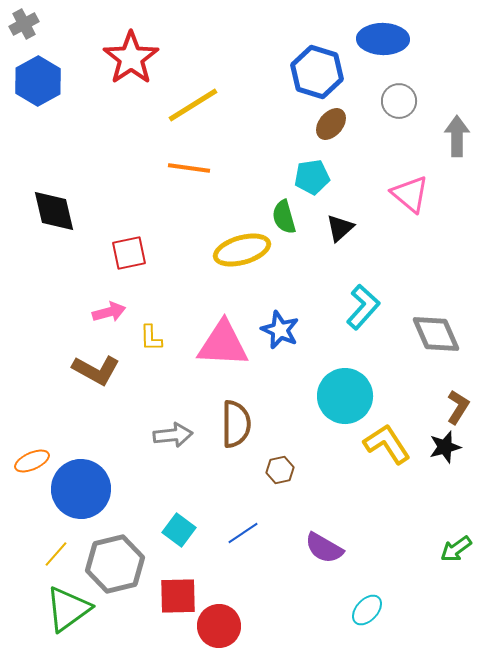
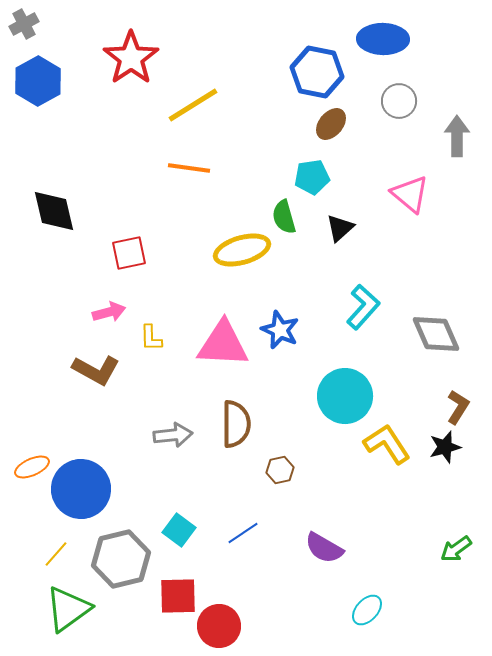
blue hexagon at (317, 72): rotated 6 degrees counterclockwise
orange ellipse at (32, 461): moved 6 px down
gray hexagon at (115, 564): moved 6 px right, 5 px up
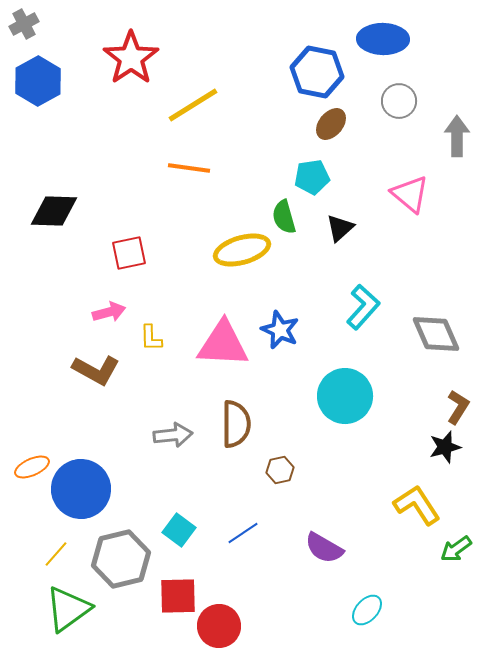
black diamond at (54, 211): rotated 75 degrees counterclockwise
yellow L-shape at (387, 444): moved 30 px right, 61 px down
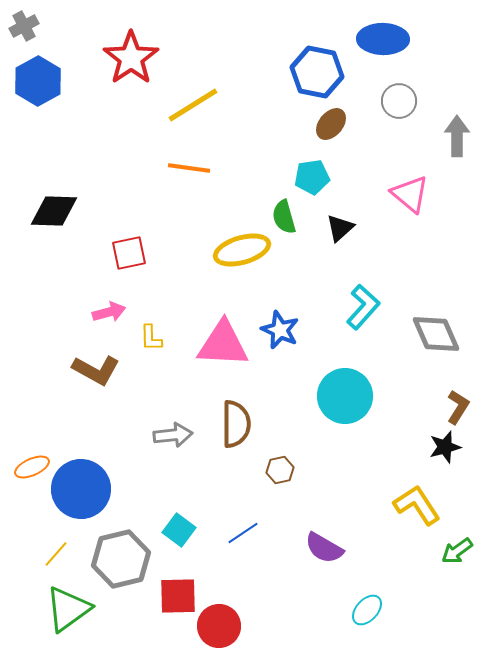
gray cross at (24, 24): moved 2 px down
green arrow at (456, 549): moved 1 px right, 2 px down
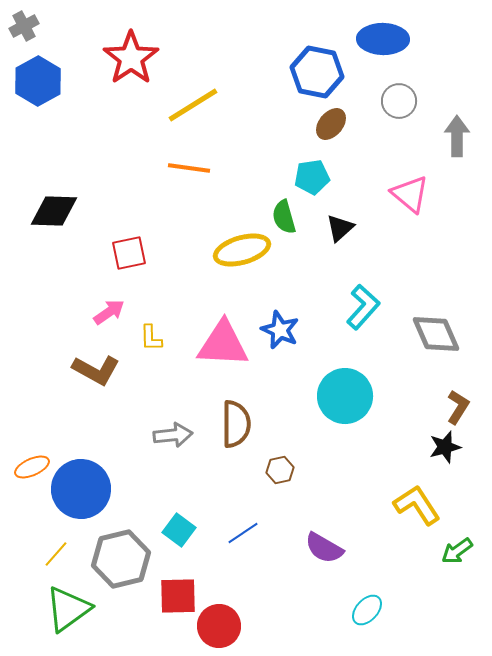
pink arrow at (109, 312): rotated 20 degrees counterclockwise
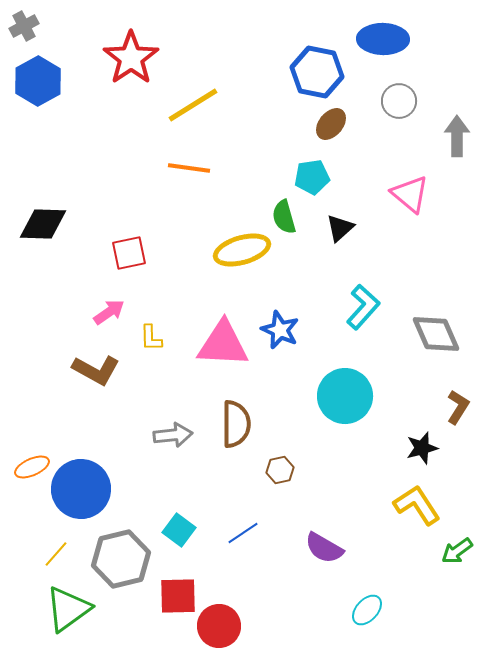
black diamond at (54, 211): moved 11 px left, 13 px down
black star at (445, 447): moved 23 px left, 1 px down
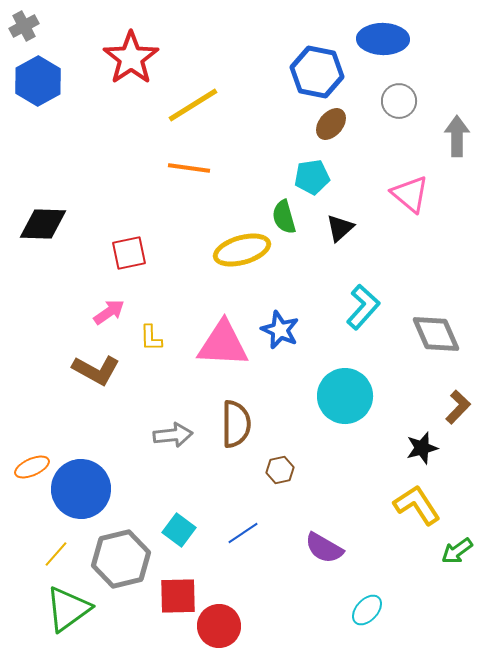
brown L-shape at (458, 407): rotated 12 degrees clockwise
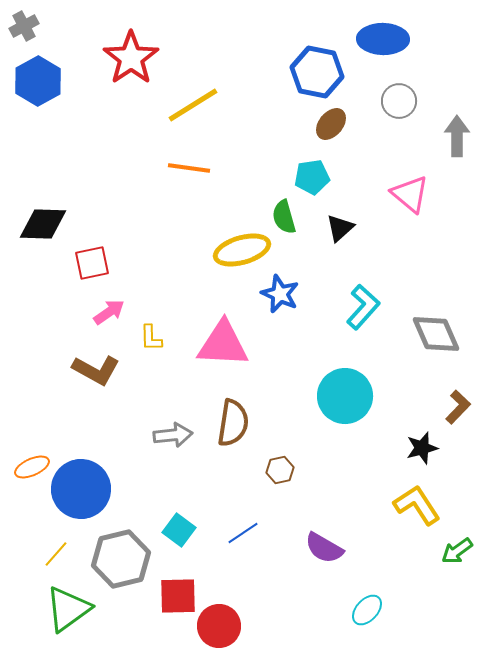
red square at (129, 253): moved 37 px left, 10 px down
blue star at (280, 330): moved 36 px up
brown semicircle at (236, 424): moved 3 px left, 1 px up; rotated 9 degrees clockwise
